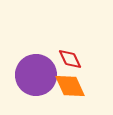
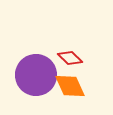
red diamond: moved 1 px up; rotated 20 degrees counterclockwise
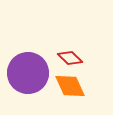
purple circle: moved 8 px left, 2 px up
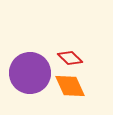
purple circle: moved 2 px right
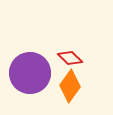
orange diamond: rotated 60 degrees clockwise
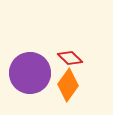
orange diamond: moved 2 px left, 1 px up
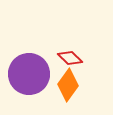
purple circle: moved 1 px left, 1 px down
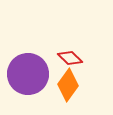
purple circle: moved 1 px left
